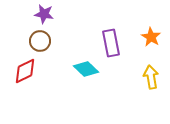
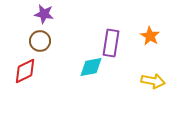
orange star: moved 1 px left, 1 px up
purple rectangle: rotated 20 degrees clockwise
cyan diamond: moved 5 px right, 2 px up; rotated 55 degrees counterclockwise
yellow arrow: moved 2 px right, 4 px down; rotated 110 degrees clockwise
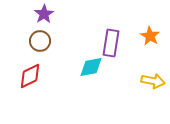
purple star: rotated 30 degrees clockwise
red diamond: moved 5 px right, 5 px down
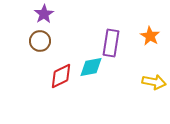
red diamond: moved 31 px right
yellow arrow: moved 1 px right, 1 px down
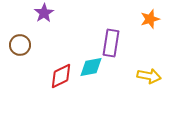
purple star: moved 1 px up
orange star: moved 17 px up; rotated 24 degrees clockwise
brown circle: moved 20 px left, 4 px down
yellow arrow: moved 5 px left, 6 px up
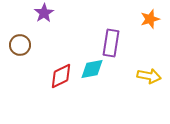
cyan diamond: moved 1 px right, 2 px down
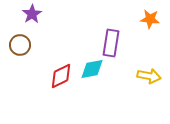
purple star: moved 12 px left, 1 px down
orange star: rotated 24 degrees clockwise
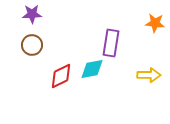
purple star: rotated 30 degrees clockwise
orange star: moved 5 px right, 4 px down
brown circle: moved 12 px right
yellow arrow: moved 1 px up; rotated 10 degrees counterclockwise
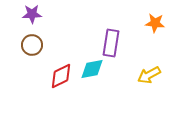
yellow arrow: rotated 150 degrees clockwise
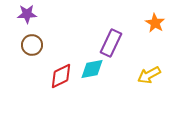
purple star: moved 5 px left
orange star: rotated 24 degrees clockwise
purple rectangle: rotated 16 degrees clockwise
